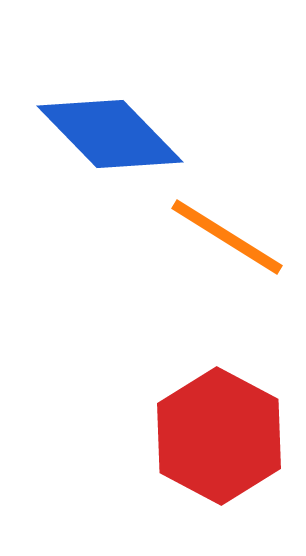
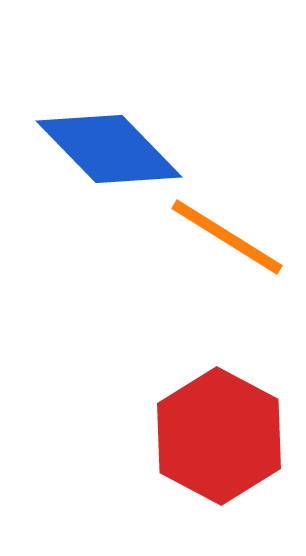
blue diamond: moved 1 px left, 15 px down
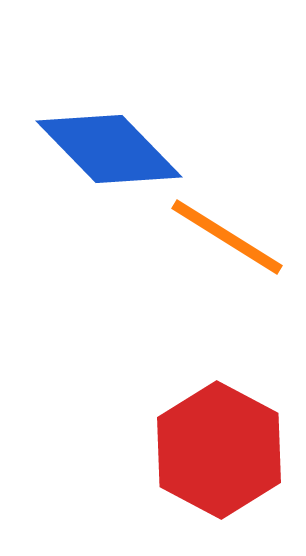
red hexagon: moved 14 px down
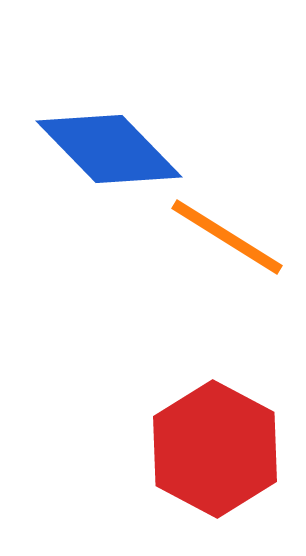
red hexagon: moved 4 px left, 1 px up
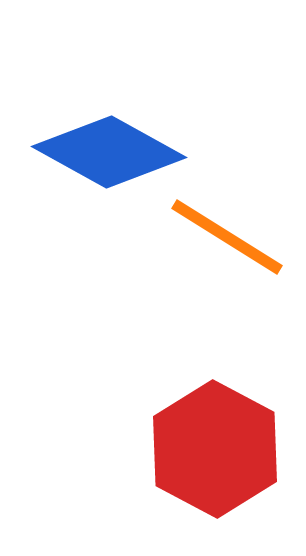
blue diamond: moved 3 px down; rotated 17 degrees counterclockwise
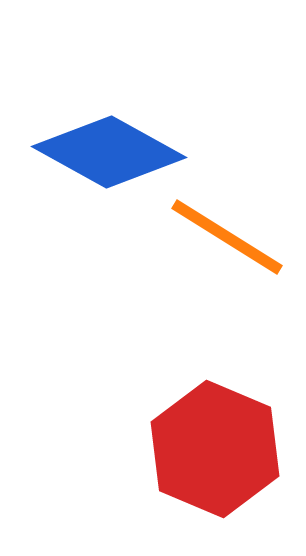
red hexagon: rotated 5 degrees counterclockwise
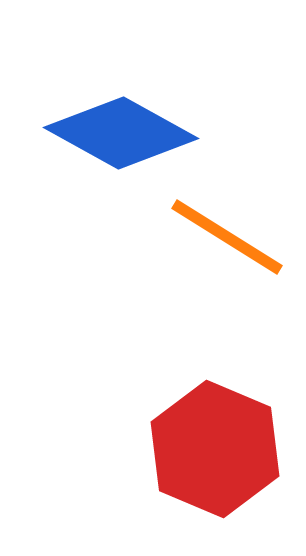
blue diamond: moved 12 px right, 19 px up
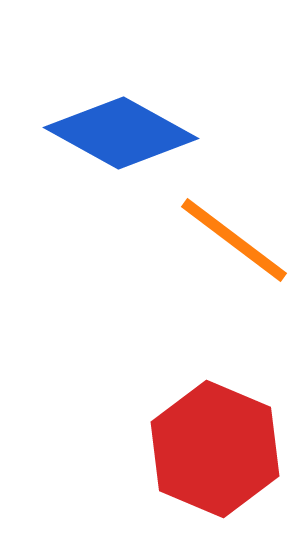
orange line: moved 7 px right, 3 px down; rotated 5 degrees clockwise
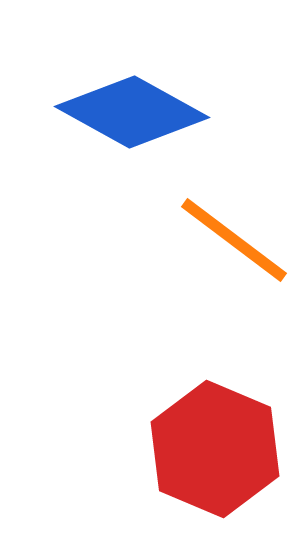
blue diamond: moved 11 px right, 21 px up
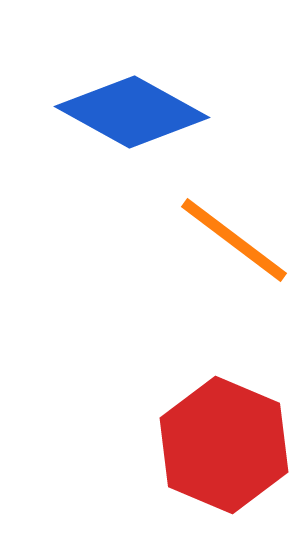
red hexagon: moved 9 px right, 4 px up
